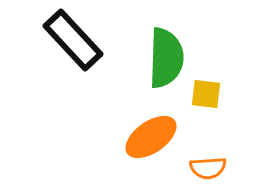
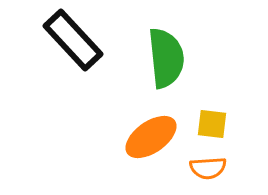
green semicircle: rotated 8 degrees counterclockwise
yellow square: moved 6 px right, 30 px down
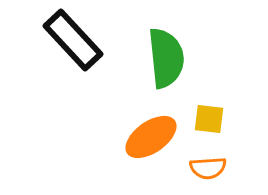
yellow square: moved 3 px left, 5 px up
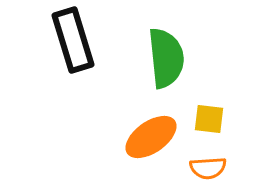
black rectangle: rotated 26 degrees clockwise
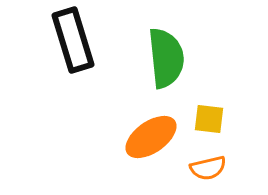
orange semicircle: rotated 9 degrees counterclockwise
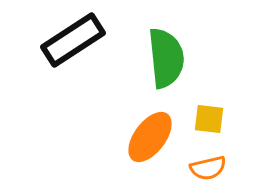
black rectangle: rotated 74 degrees clockwise
orange ellipse: moved 1 px left; rotated 18 degrees counterclockwise
